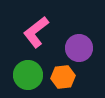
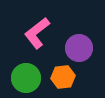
pink L-shape: moved 1 px right, 1 px down
green circle: moved 2 px left, 3 px down
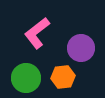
purple circle: moved 2 px right
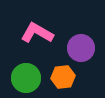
pink L-shape: rotated 68 degrees clockwise
